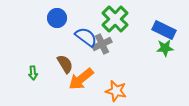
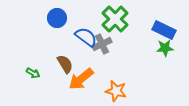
green arrow: rotated 56 degrees counterclockwise
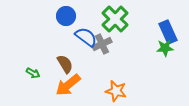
blue circle: moved 9 px right, 2 px up
blue rectangle: moved 4 px right, 2 px down; rotated 40 degrees clockwise
orange arrow: moved 13 px left, 6 px down
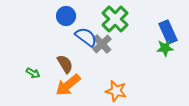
gray cross: rotated 18 degrees counterclockwise
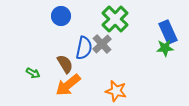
blue circle: moved 5 px left
blue semicircle: moved 2 px left, 11 px down; rotated 65 degrees clockwise
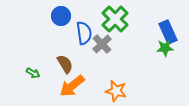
blue semicircle: moved 15 px up; rotated 20 degrees counterclockwise
orange arrow: moved 4 px right, 1 px down
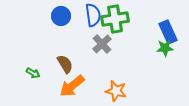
green cross: rotated 36 degrees clockwise
blue semicircle: moved 9 px right, 18 px up
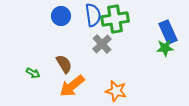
brown semicircle: moved 1 px left
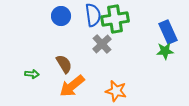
green star: moved 3 px down
green arrow: moved 1 px left, 1 px down; rotated 24 degrees counterclockwise
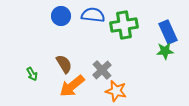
blue semicircle: rotated 75 degrees counterclockwise
green cross: moved 9 px right, 6 px down
gray cross: moved 26 px down
green arrow: rotated 56 degrees clockwise
